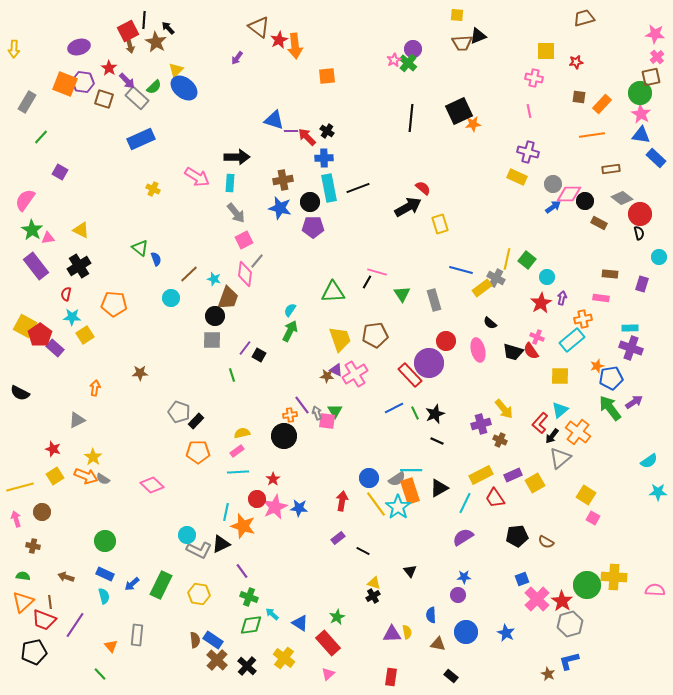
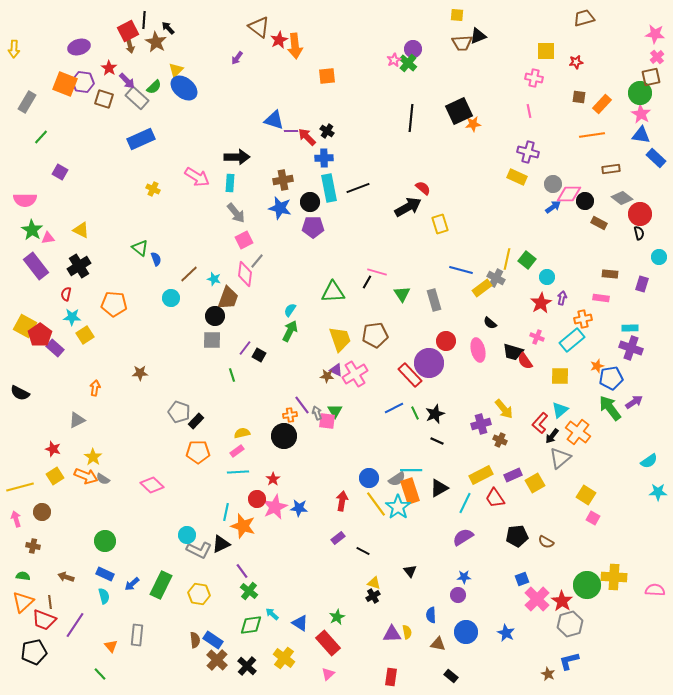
pink semicircle at (25, 200): rotated 125 degrees counterclockwise
red semicircle at (531, 351): moved 6 px left, 10 px down
green cross at (249, 597): moved 6 px up; rotated 18 degrees clockwise
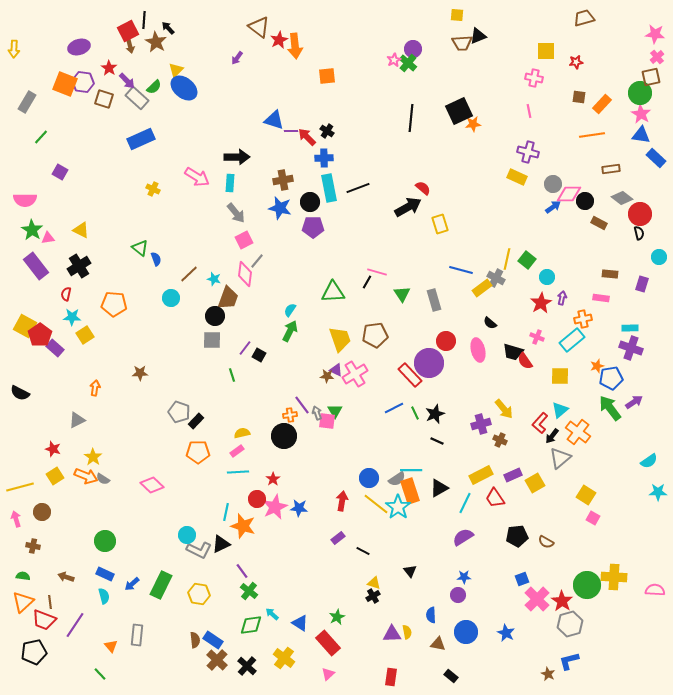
yellow line at (376, 504): rotated 16 degrees counterclockwise
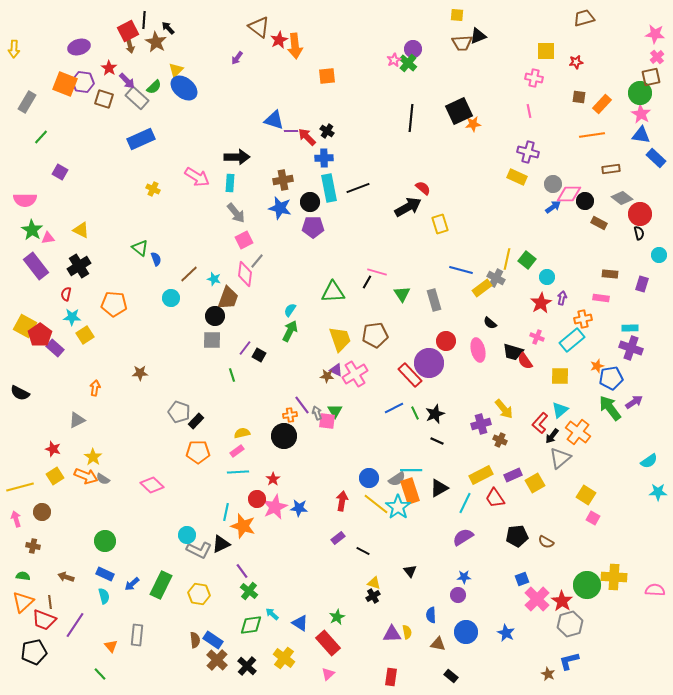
cyan circle at (659, 257): moved 2 px up
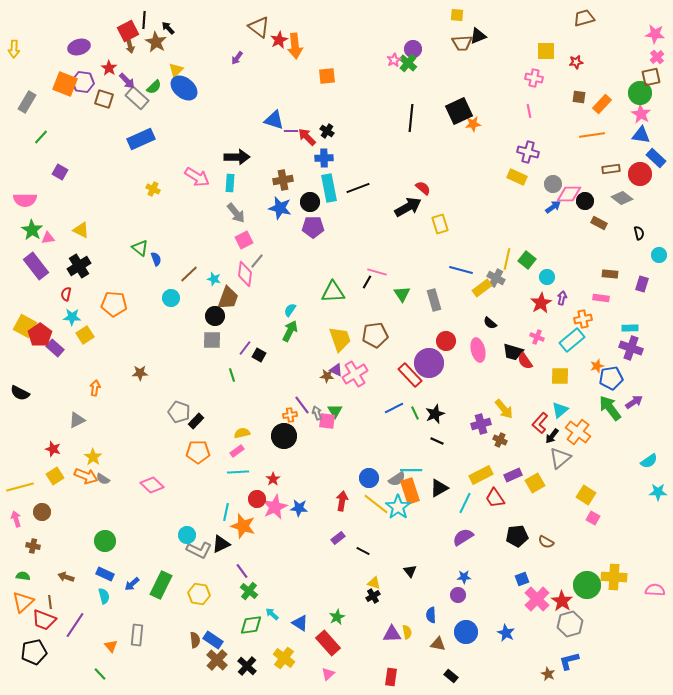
red circle at (640, 214): moved 40 px up
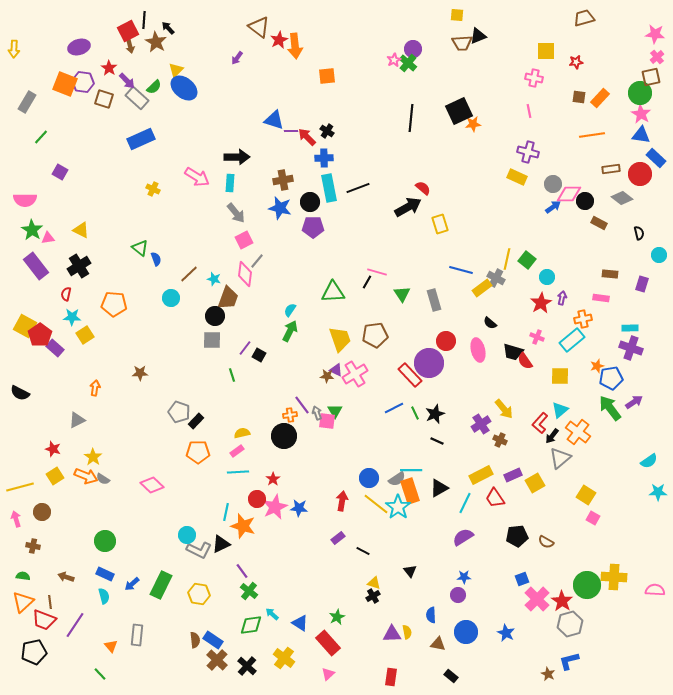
orange rectangle at (602, 104): moved 2 px left, 6 px up
purple cross at (481, 424): rotated 18 degrees counterclockwise
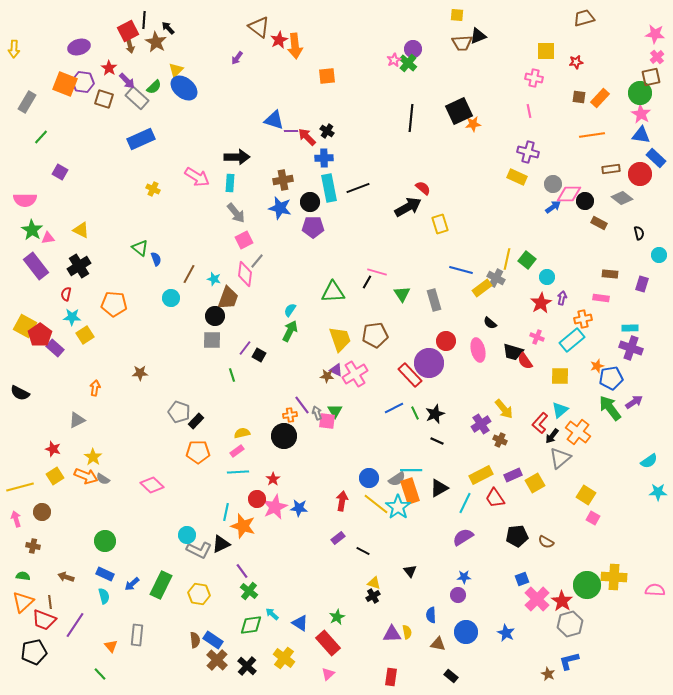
brown line at (189, 274): rotated 18 degrees counterclockwise
